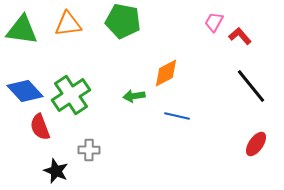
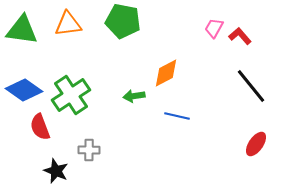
pink trapezoid: moved 6 px down
blue diamond: moved 1 px left, 1 px up; rotated 12 degrees counterclockwise
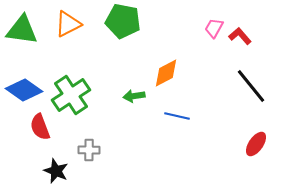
orange triangle: rotated 20 degrees counterclockwise
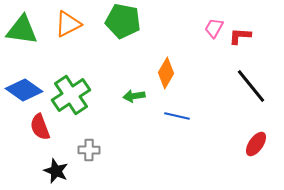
red L-shape: rotated 45 degrees counterclockwise
orange diamond: rotated 32 degrees counterclockwise
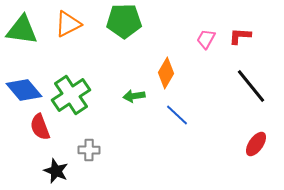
green pentagon: moved 1 px right; rotated 12 degrees counterclockwise
pink trapezoid: moved 8 px left, 11 px down
blue diamond: rotated 15 degrees clockwise
blue line: moved 1 px up; rotated 30 degrees clockwise
